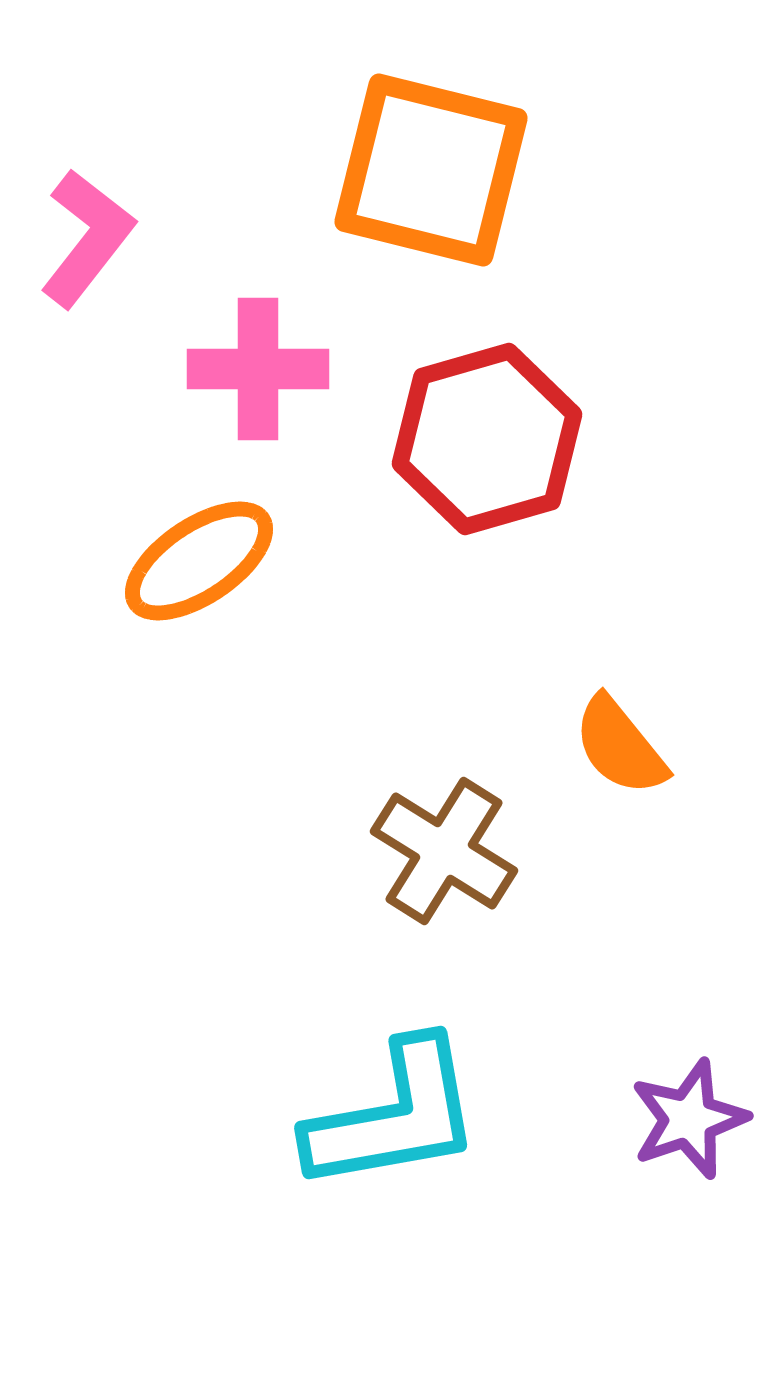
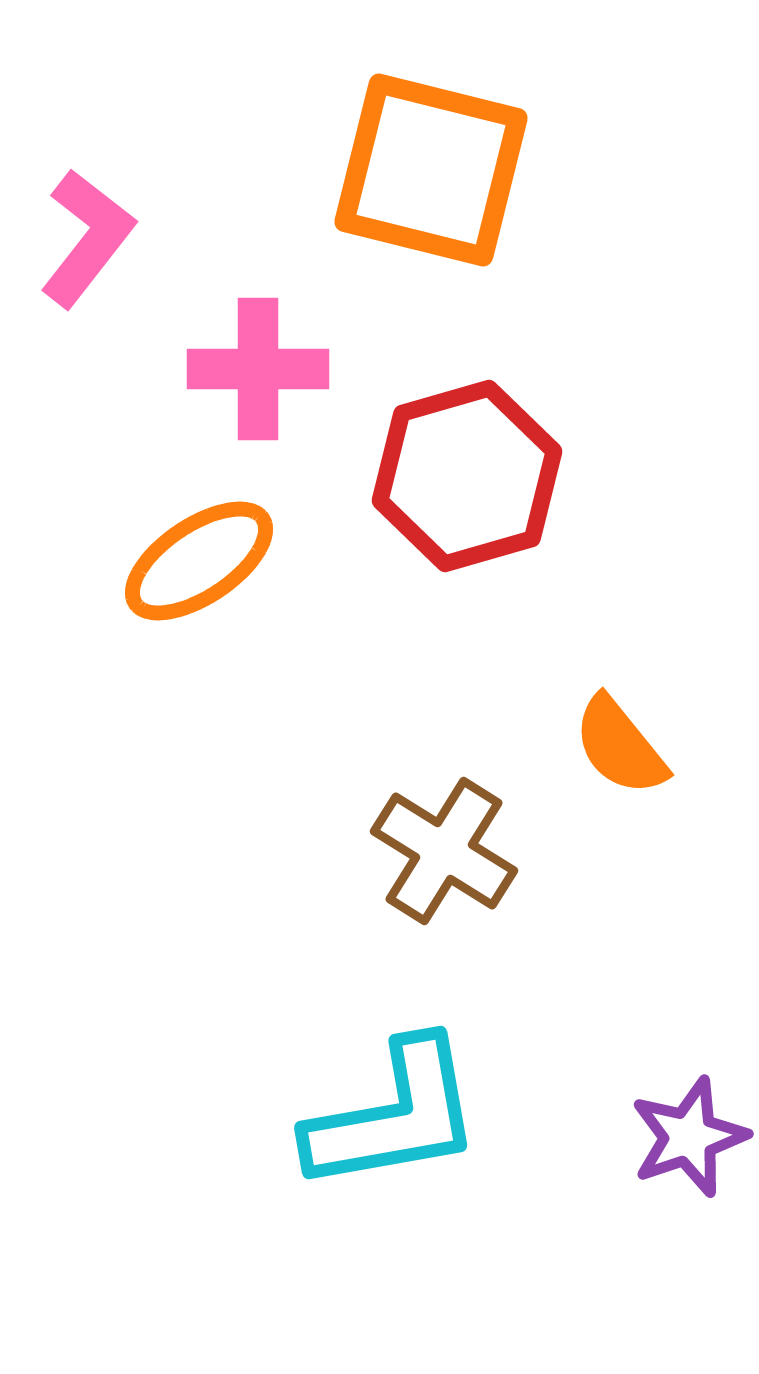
red hexagon: moved 20 px left, 37 px down
purple star: moved 18 px down
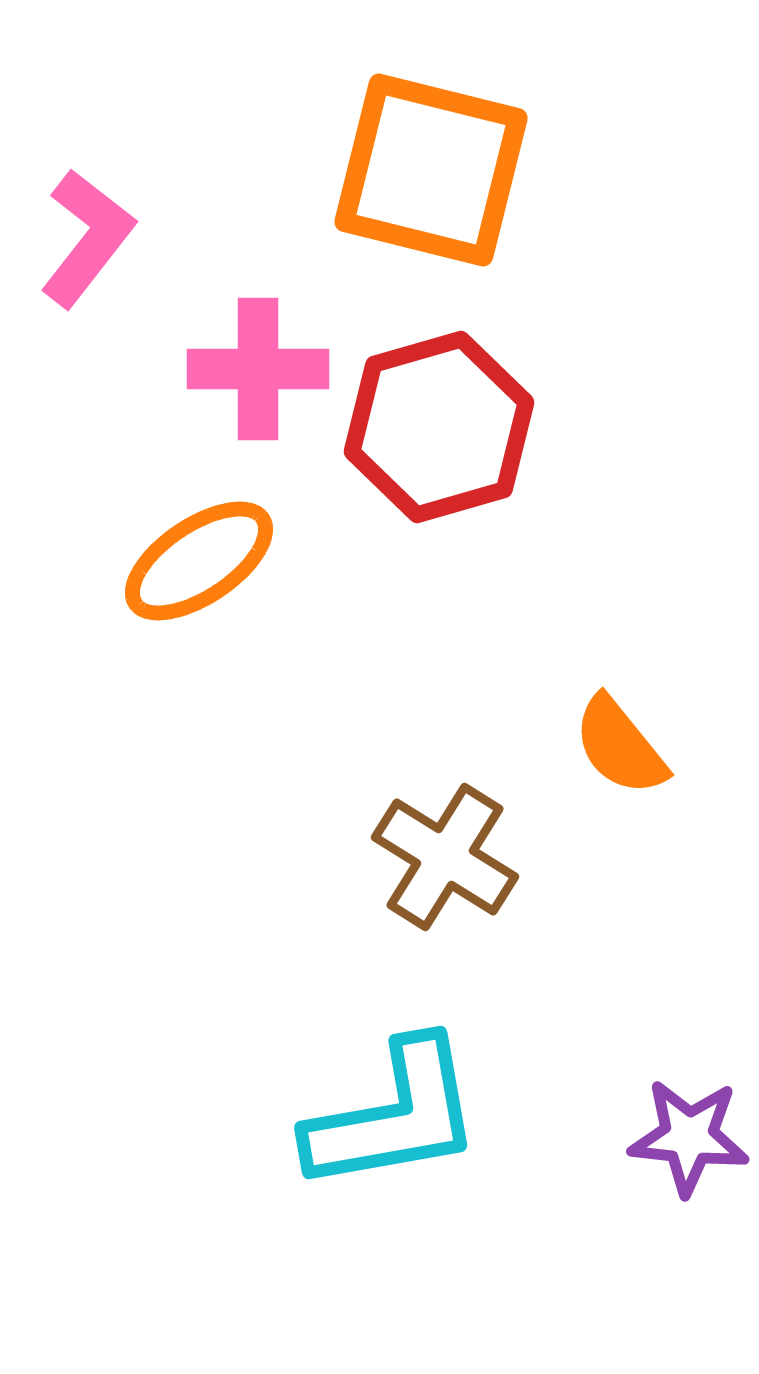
red hexagon: moved 28 px left, 49 px up
brown cross: moved 1 px right, 6 px down
purple star: rotated 25 degrees clockwise
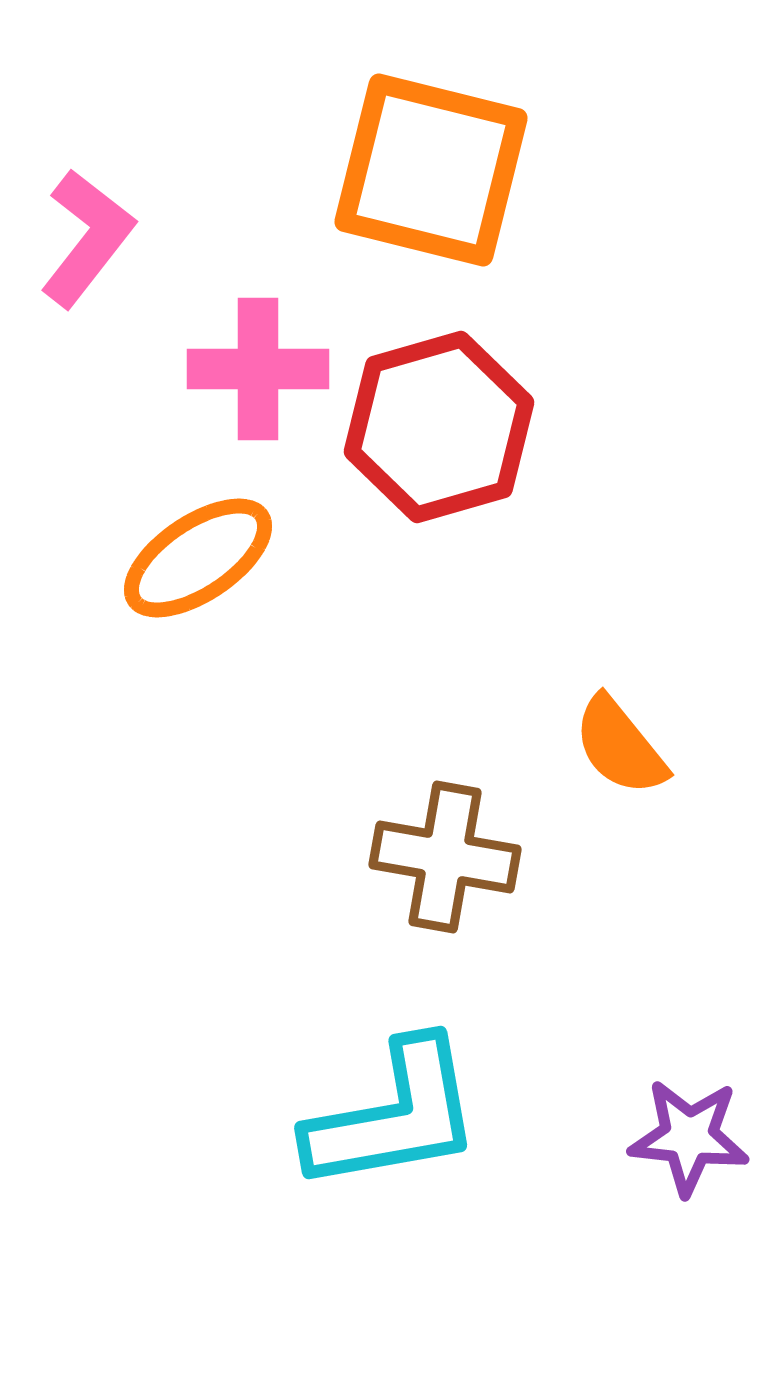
orange ellipse: moved 1 px left, 3 px up
brown cross: rotated 22 degrees counterclockwise
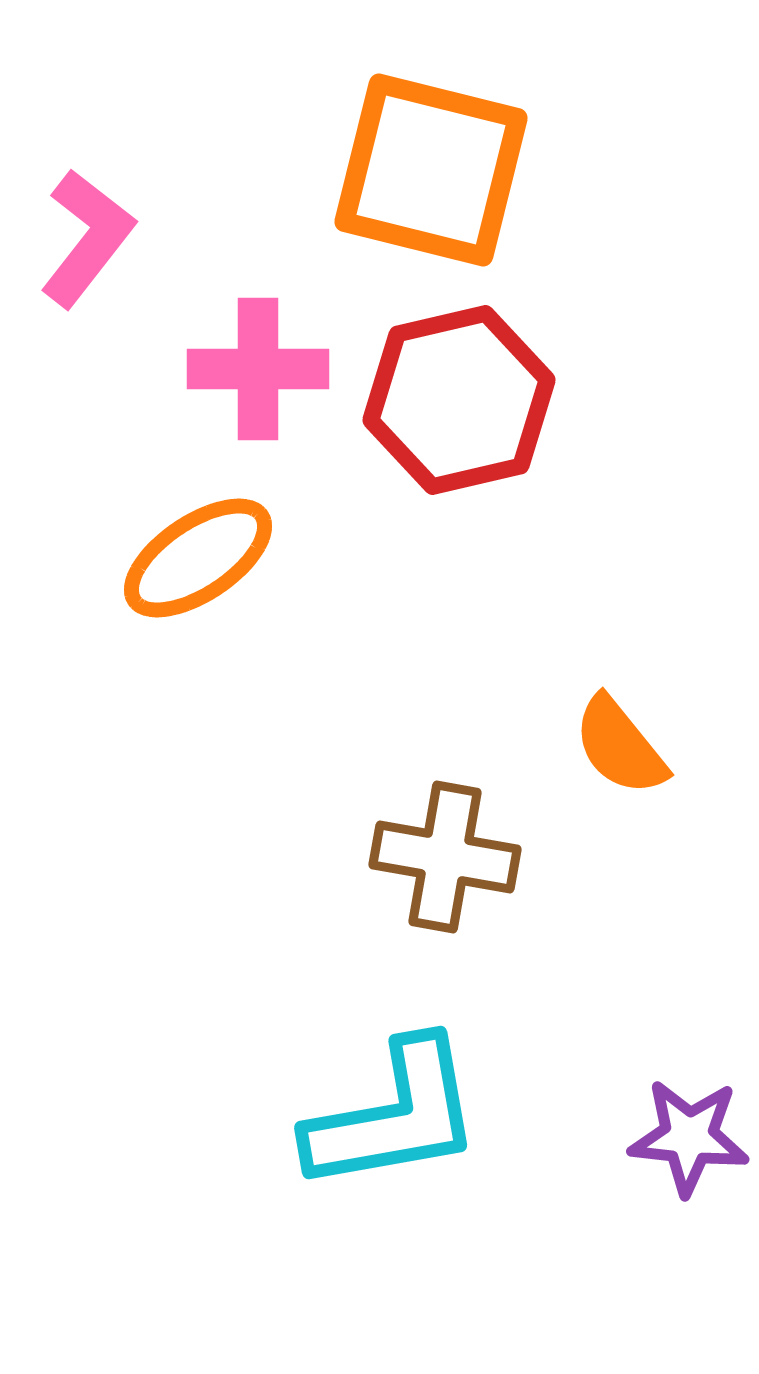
red hexagon: moved 20 px right, 27 px up; rotated 3 degrees clockwise
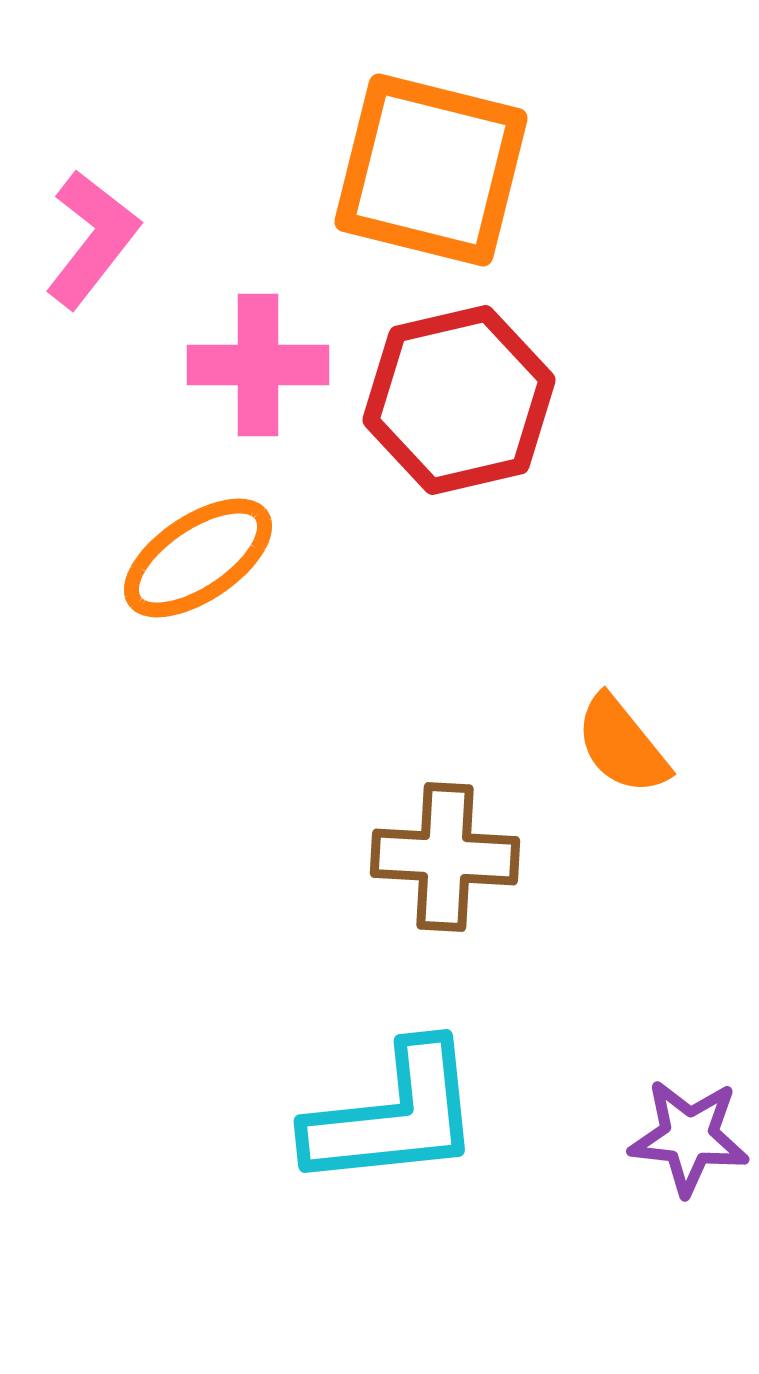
pink L-shape: moved 5 px right, 1 px down
pink cross: moved 4 px up
orange semicircle: moved 2 px right, 1 px up
brown cross: rotated 7 degrees counterclockwise
cyan L-shape: rotated 4 degrees clockwise
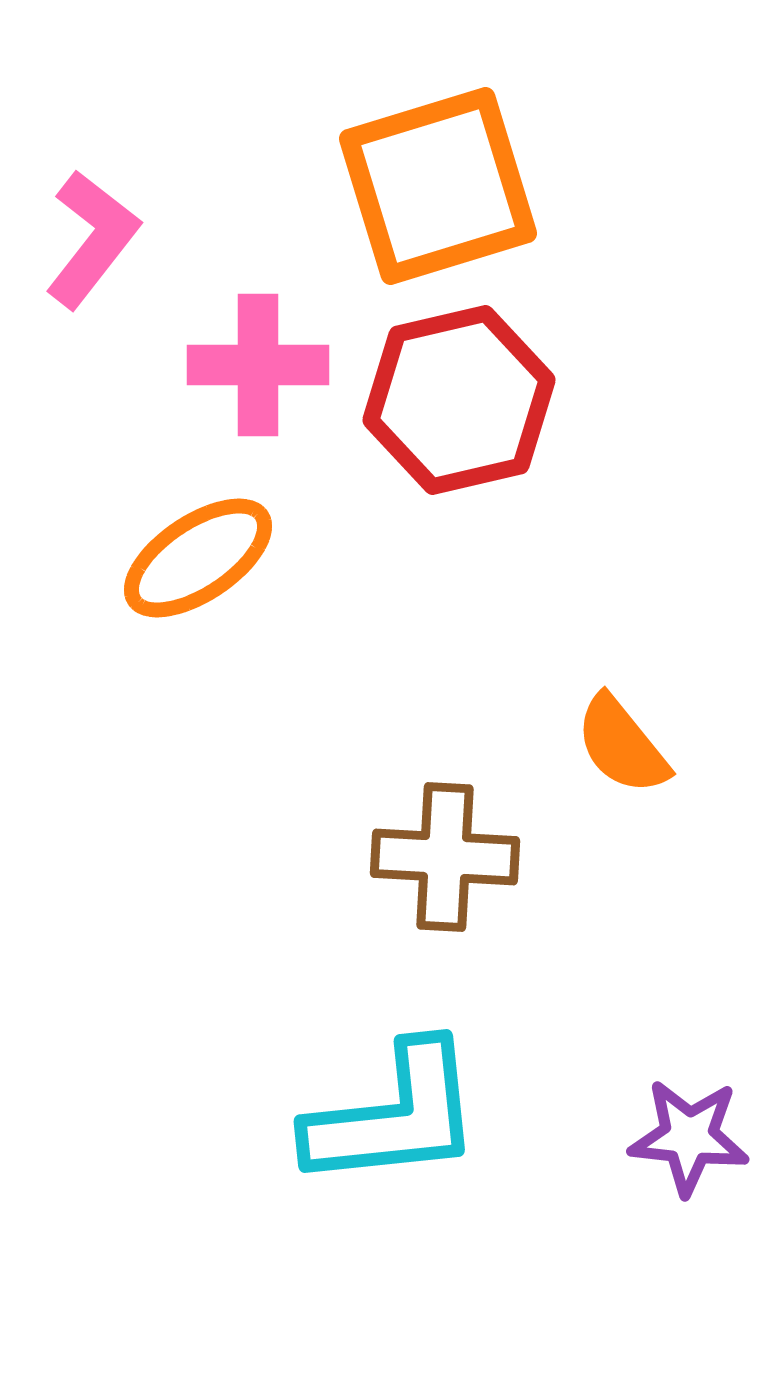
orange square: moved 7 px right, 16 px down; rotated 31 degrees counterclockwise
